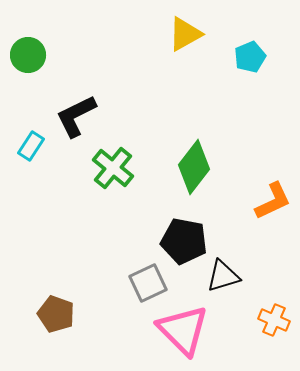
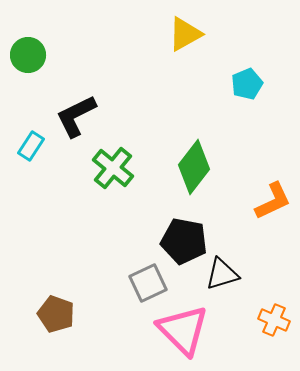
cyan pentagon: moved 3 px left, 27 px down
black triangle: moved 1 px left, 2 px up
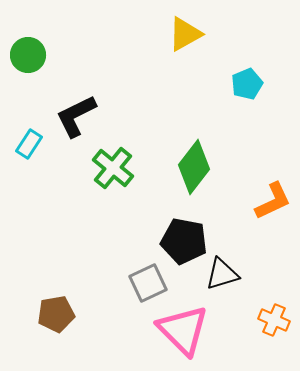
cyan rectangle: moved 2 px left, 2 px up
brown pentagon: rotated 30 degrees counterclockwise
